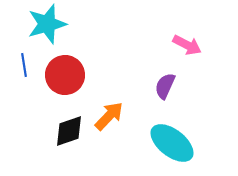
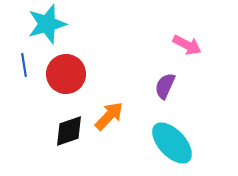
red circle: moved 1 px right, 1 px up
cyan ellipse: rotated 9 degrees clockwise
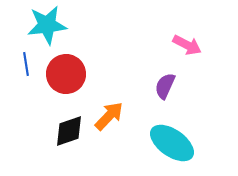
cyan star: moved 1 px down; rotated 9 degrees clockwise
blue line: moved 2 px right, 1 px up
cyan ellipse: rotated 12 degrees counterclockwise
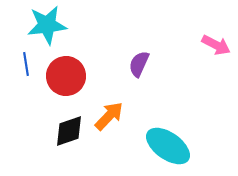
pink arrow: moved 29 px right
red circle: moved 2 px down
purple semicircle: moved 26 px left, 22 px up
cyan ellipse: moved 4 px left, 3 px down
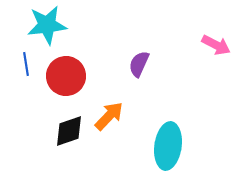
cyan ellipse: rotated 63 degrees clockwise
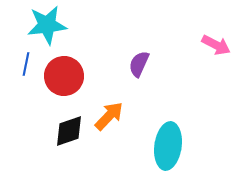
blue line: rotated 20 degrees clockwise
red circle: moved 2 px left
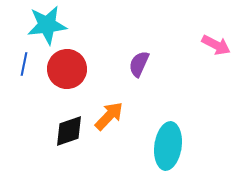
blue line: moved 2 px left
red circle: moved 3 px right, 7 px up
